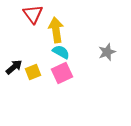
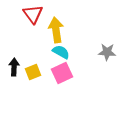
gray star: rotated 24 degrees clockwise
black arrow: rotated 48 degrees counterclockwise
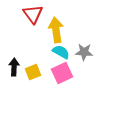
gray star: moved 23 px left
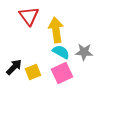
red triangle: moved 4 px left, 2 px down
black arrow: rotated 42 degrees clockwise
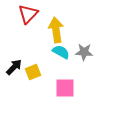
red triangle: moved 1 px left, 2 px up; rotated 20 degrees clockwise
pink square: moved 3 px right, 15 px down; rotated 25 degrees clockwise
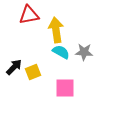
red triangle: moved 1 px right, 1 px down; rotated 35 degrees clockwise
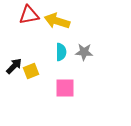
yellow arrow: moved 1 px right, 9 px up; rotated 65 degrees counterclockwise
cyan semicircle: rotated 60 degrees clockwise
black arrow: moved 1 px up
yellow square: moved 2 px left, 1 px up
